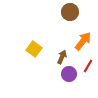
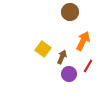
orange arrow: rotated 12 degrees counterclockwise
yellow square: moved 9 px right
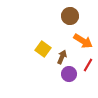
brown circle: moved 4 px down
orange arrow: rotated 96 degrees clockwise
red line: moved 1 px up
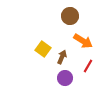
red line: moved 1 px down
purple circle: moved 4 px left, 4 px down
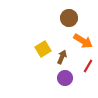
brown circle: moved 1 px left, 2 px down
yellow square: rotated 21 degrees clockwise
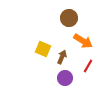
yellow square: rotated 35 degrees counterclockwise
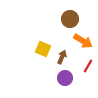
brown circle: moved 1 px right, 1 px down
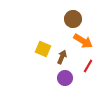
brown circle: moved 3 px right
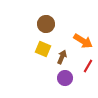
brown circle: moved 27 px left, 5 px down
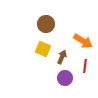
red line: moved 3 px left; rotated 24 degrees counterclockwise
